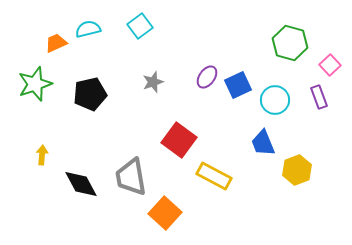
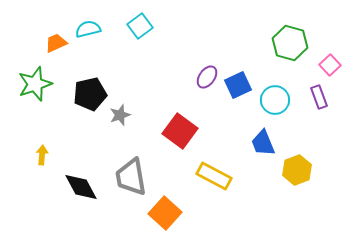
gray star: moved 33 px left, 33 px down
red square: moved 1 px right, 9 px up
black diamond: moved 3 px down
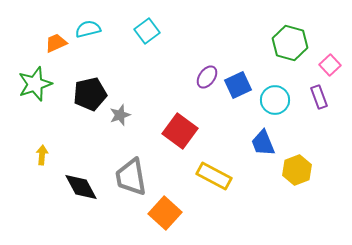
cyan square: moved 7 px right, 5 px down
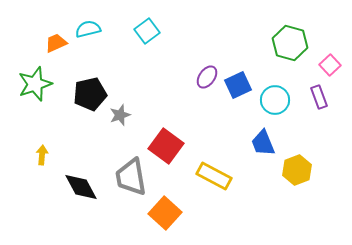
red square: moved 14 px left, 15 px down
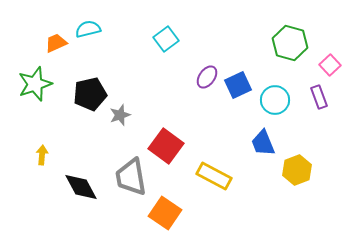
cyan square: moved 19 px right, 8 px down
orange square: rotated 8 degrees counterclockwise
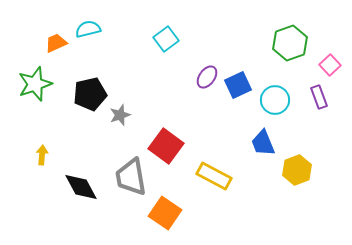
green hexagon: rotated 24 degrees clockwise
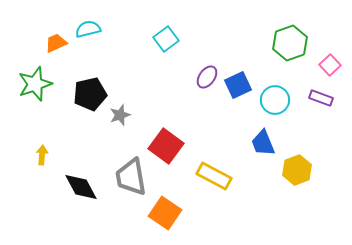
purple rectangle: moved 2 px right, 1 px down; rotated 50 degrees counterclockwise
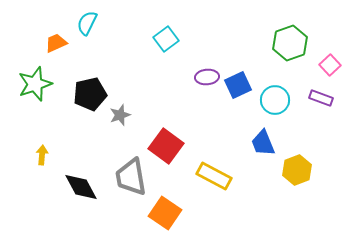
cyan semicircle: moved 1 px left, 6 px up; rotated 50 degrees counterclockwise
purple ellipse: rotated 50 degrees clockwise
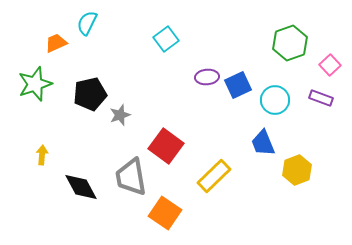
yellow rectangle: rotated 72 degrees counterclockwise
